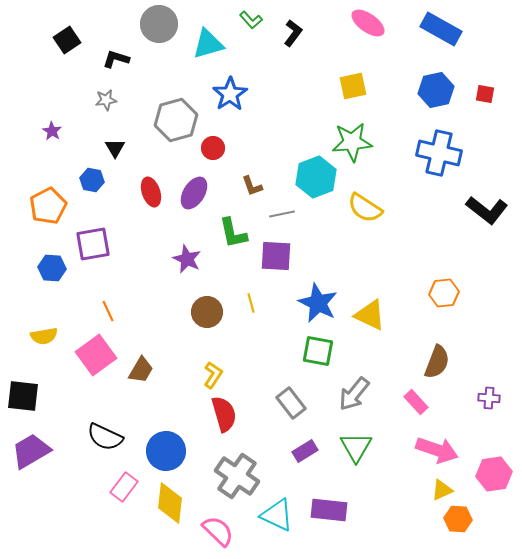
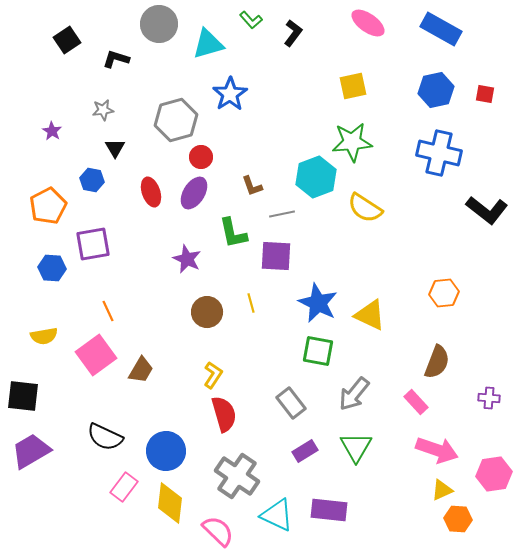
gray star at (106, 100): moved 3 px left, 10 px down
red circle at (213, 148): moved 12 px left, 9 px down
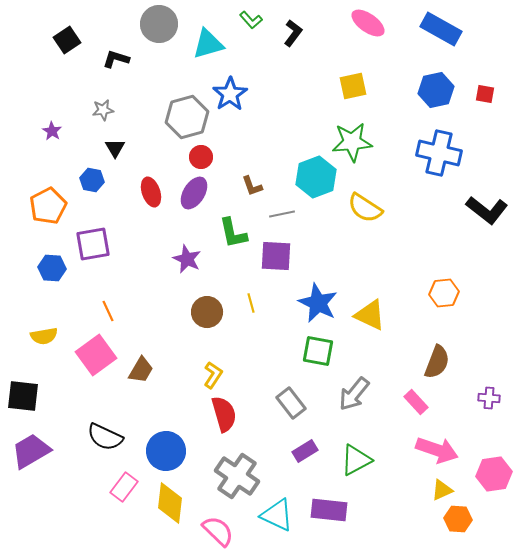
gray hexagon at (176, 120): moved 11 px right, 3 px up
green triangle at (356, 447): moved 13 px down; rotated 32 degrees clockwise
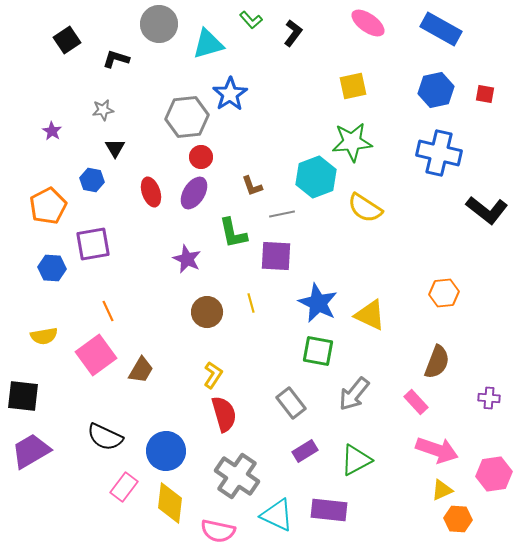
gray hexagon at (187, 117): rotated 9 degrees clockwise
pink semicircle at (218, 531): rotated 148 degrees clockwise
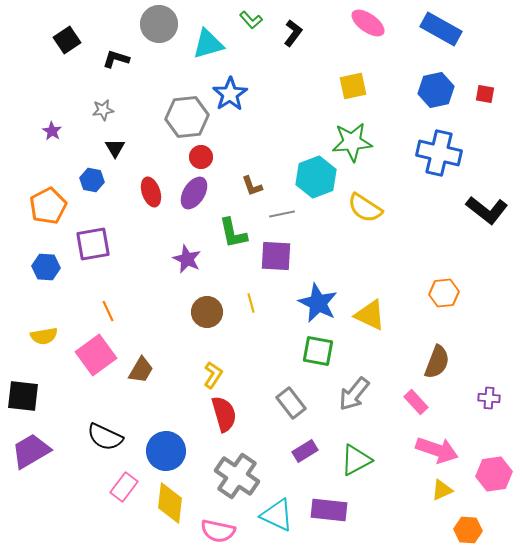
blue hexagon at (52, 268): moved 6 px left, 1 px up
orange hexagon at (458, 519): moved 10 px right, 11 px down
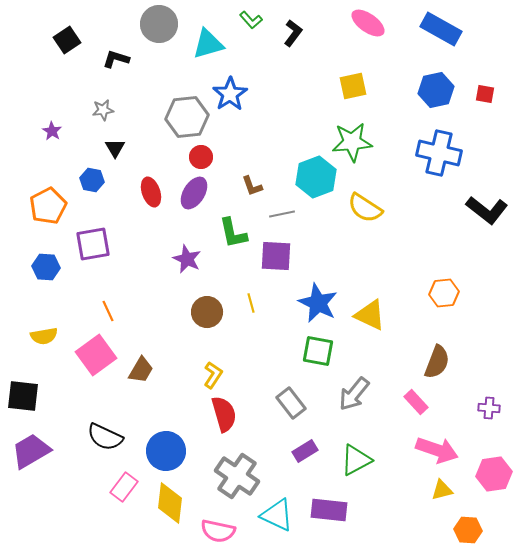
purple cross at (489, 398): moved 10 px down
yellow triangle at (442, 490): rotated 10 degrees clockwise
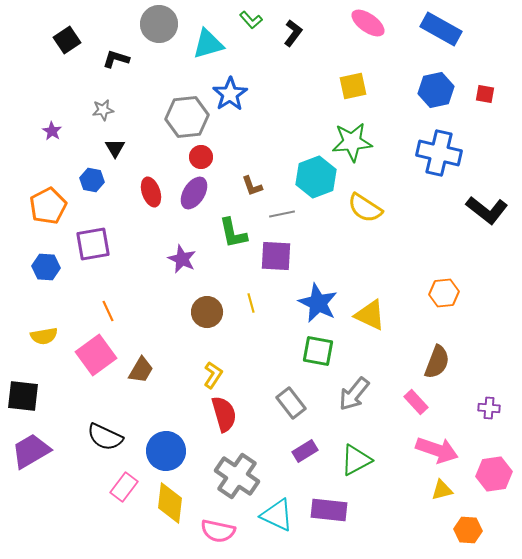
purple star at (187, 259): moved 5 px left
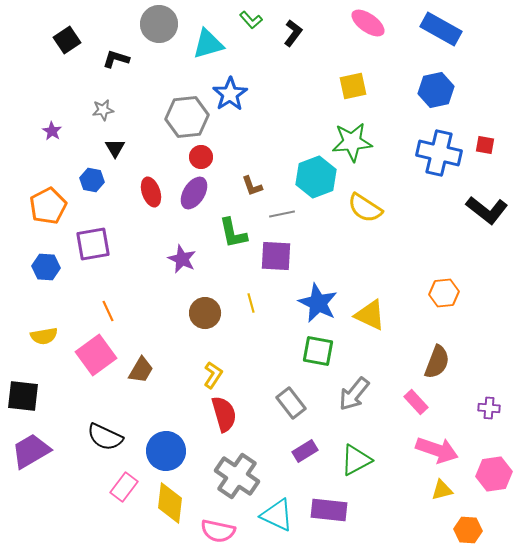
red square at (485, 94): moved 51 px down
brown circle at (207, 312): moved 2 px left, 1 px down
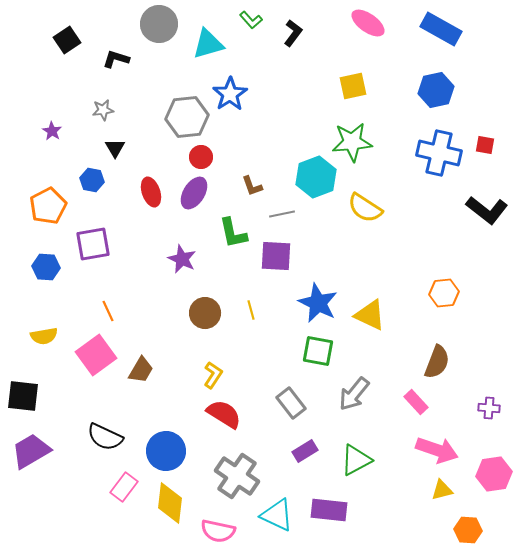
yellow line at (251, 303): moved 7 px down
red semicircle at (224, 414): rotated 42 degrees counterclockwise
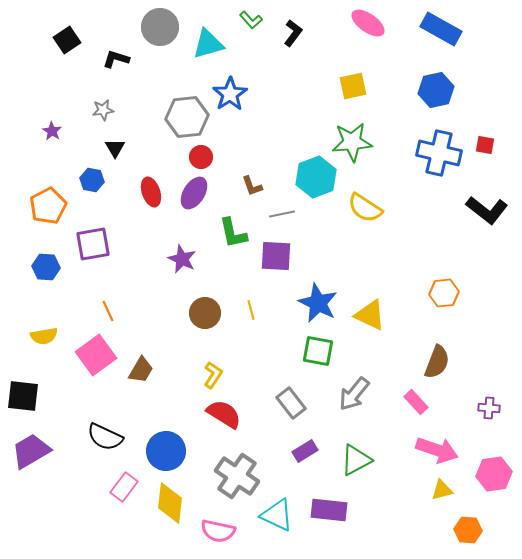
gray circle at (159, 24): moved 1 px right, 3 px down
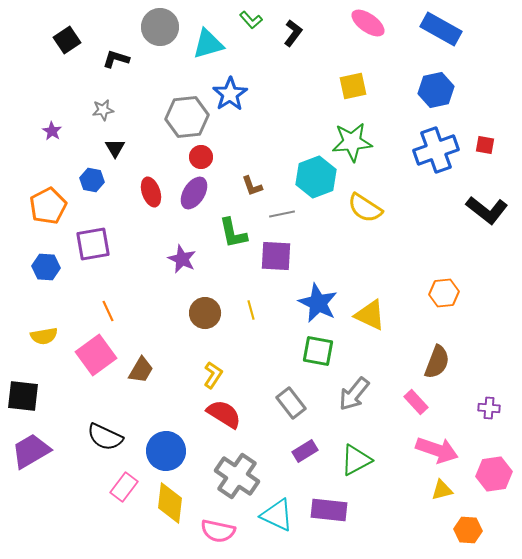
blue cross at (439, 153): moved 3 px left, 3 px up; rotated 33 degrees counterclockwise
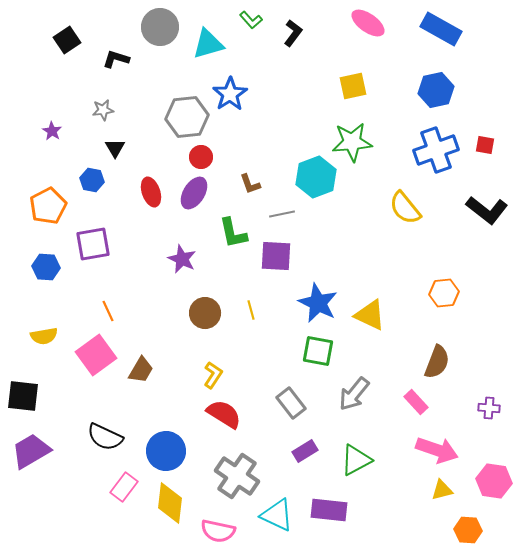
brown L-shape at (252, 186): moved 2 px left, 2 px up
yellow semicircle at (365, 208): moved 40 px right; rotated 18 degrees clockwise
pink hexagon at (494, 474): moved 7 px down; rotated 16 degrees clockwise
